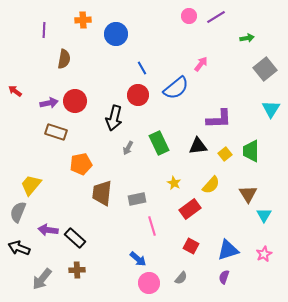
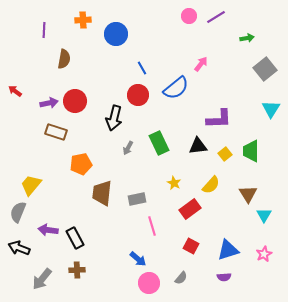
black rectangle at (75, 238): rotated 20 degrees clockwise
purple semicircle at (224, 277): rotated 112 degrees counterclockwise
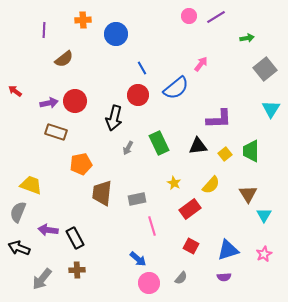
brown semicircle at (64, 59): rotated 42 degrees clockwise
yellow trapezoid at (31, 185): rotated 70 degrees clockwise
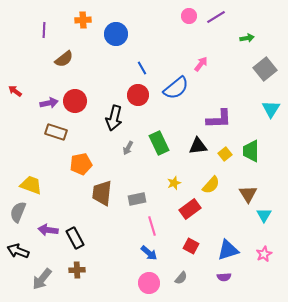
yellow star at (174, 183): rotated 24 degrees clockwise
black arrow at (19, 248): moved 1 px left, 3 px down
blue arrow at (138, 259): moved 11 px right, 6 px up
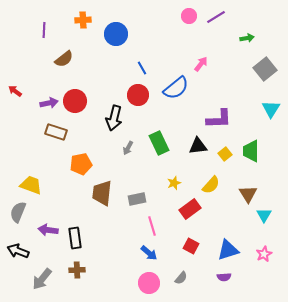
black rectangle at (75, 238): rotated 20 degrees clockwise
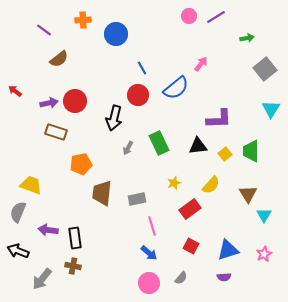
purple line at (44, 30): rotated 56 degrees counterclockwise
brown semicircle at (64, 59): moved 5 px left
brown cross at (77, 270): moved 4 px left, 4 px up; rotated 14 degrees clockwise
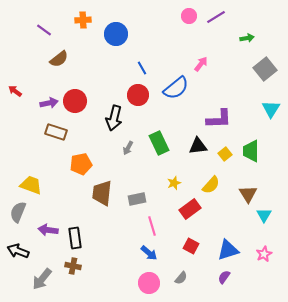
purple semicircle at (224, 277): rotated 128 degrees clockwise
